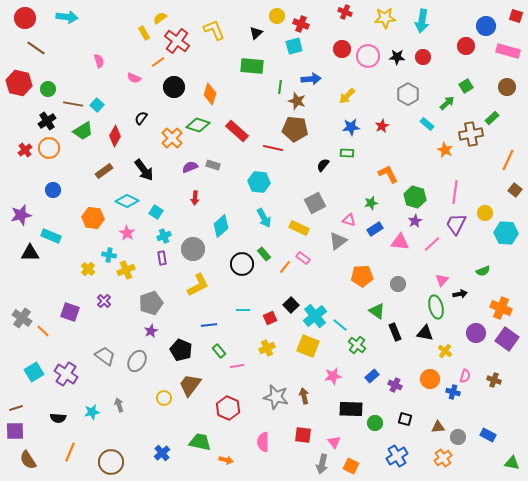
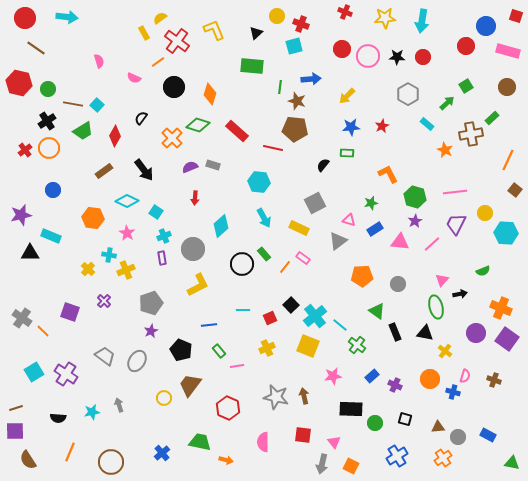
pink line at (455, 192): rotated 75 degrees clockwise
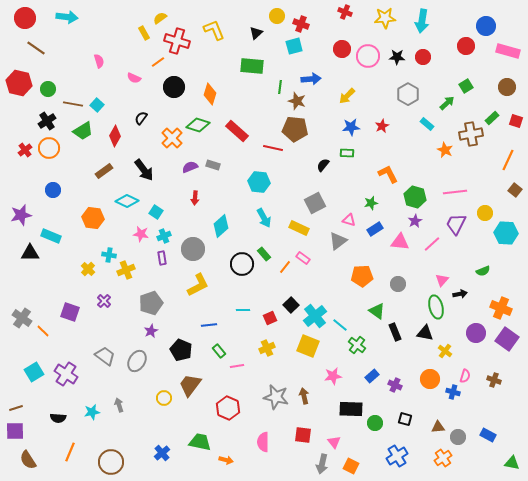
red square at (516, 16): moved 105 px down
red cross at (177, 41): rotated 20 degrees counterclockwise
pink star at (127, 233): moved 14 px right, 1 px down; rotated 21 degrees counterclockwise
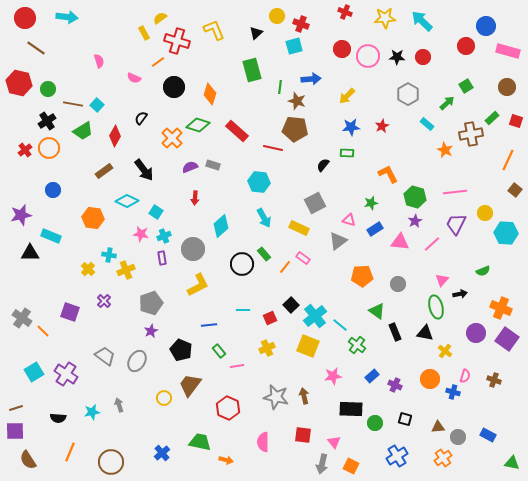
cyan arrow at (422, 21): rotated 125 degrees clockwise
green rectangle at (252, 66): moved 4 px down; rotated 70 degrees clockwise
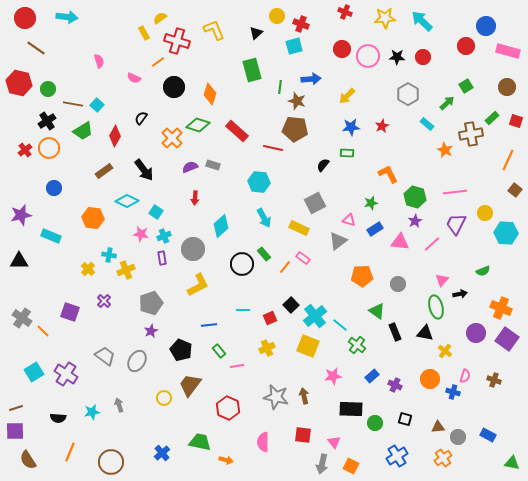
blue circle at (53, 190): moved 1 px right, 2 px up
black triangle at (30, 253): moved 11 px left, 8 px down
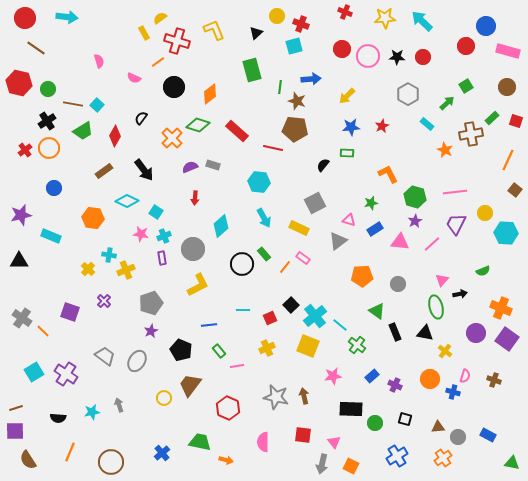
orange diamond at (210, 94): rotated 35 degrees clockwise
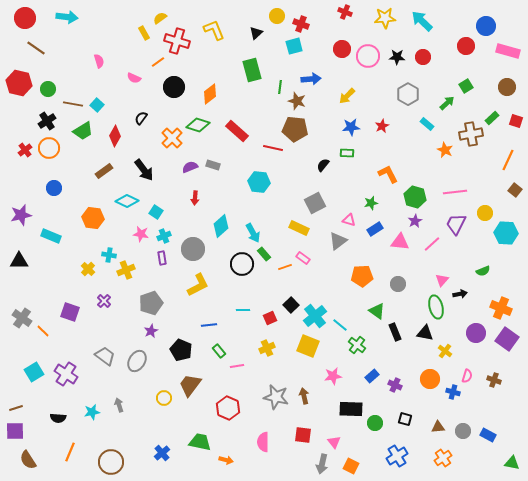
cyan arrow at (264, 218): moved 11 px left, 15 px down
orange line at (285, 267): rotated 32 degrees clockwise
pink semicircle at (465, 376): moved 2 px right
gray circle at (458, 437): moved 5 px right, 6 px up
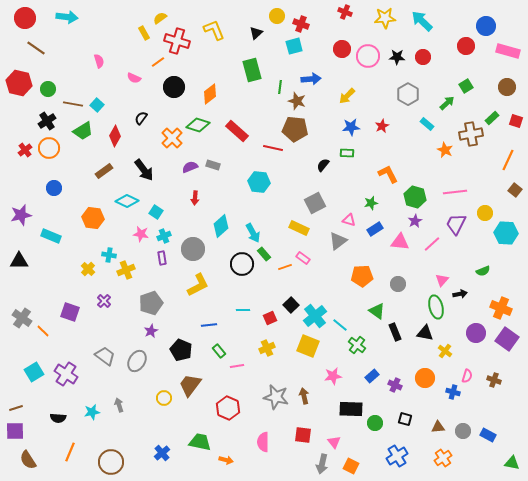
orange circle at (430, 379): moved 5 px left, 1 px up
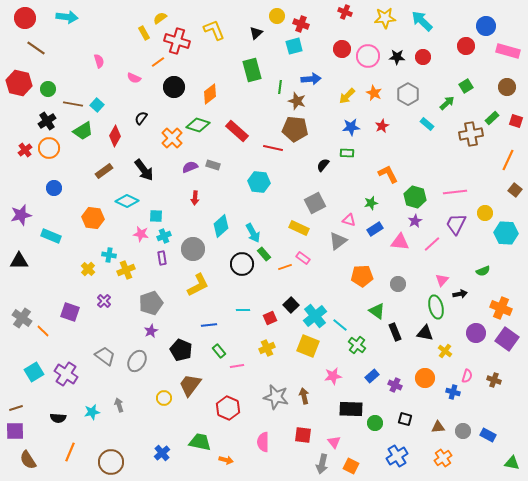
orange star at (445, 150): moved 71 px left, 57 px up
cyan square at (156, 212): moved 4 px down; rotated 32 degrees counterclockwise
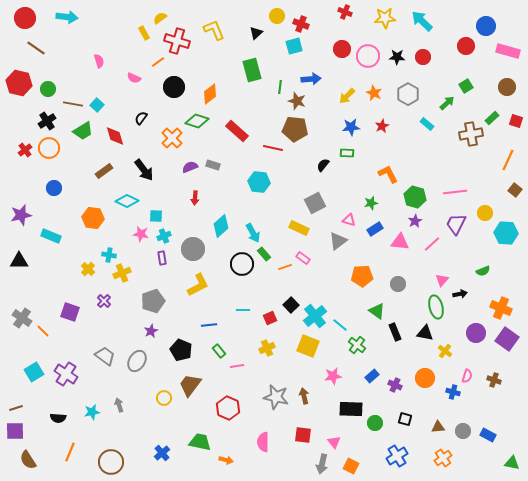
green diamond at (198, 125): moved 1 px left, 4 px up
red diamond at (115, 136): rotated 45 degrees counterclockwise
yellow cross at (126, 270): moved 4 px left, 3 px down
gray pentagon at (151, 303): moved 2 px right, 2 px up
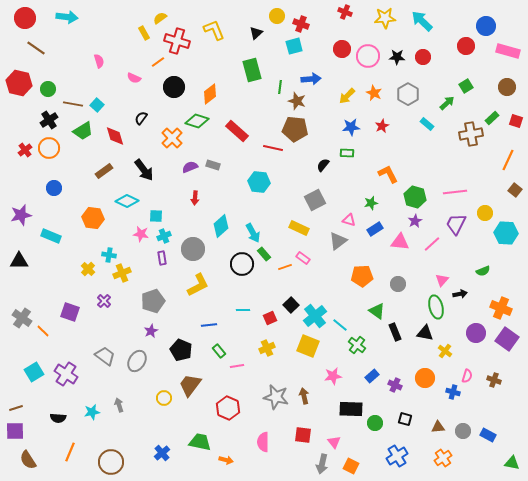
black cross at (47, 121): moved 2 px right, 1 px up
gray square at (315, 203): moved 3 px up
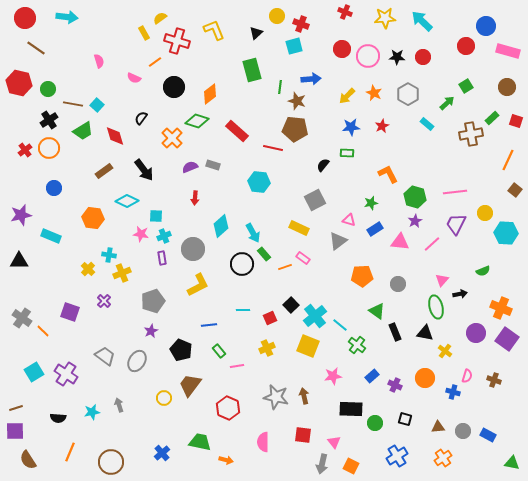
orange line at (158, 62): moved 3 px left
